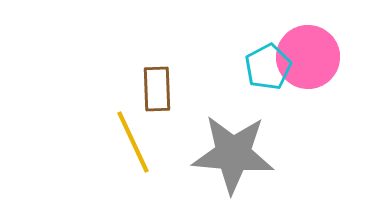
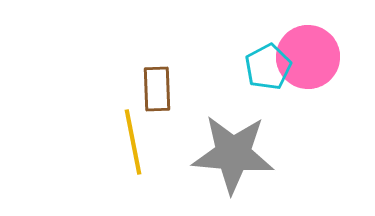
yellow line: rotated 14 degrees clockwise
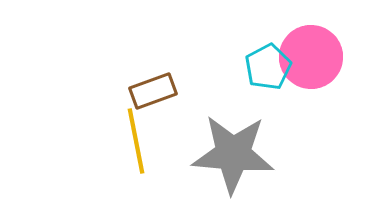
pink circle: moved 3 px right
brown rectangle: moved 4 px left, 2 px down; rotated 72 degrees clockwise
yellow line: moved 3 px right, 1 px up
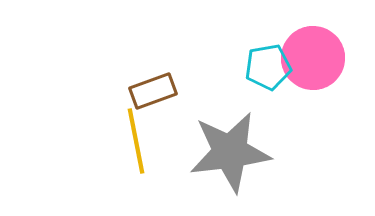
pink circle: moved 2 px right, 1 px down
cyan pentagon: rotated 18 degrees clockwise
gray star: moved 3 px left, 2 px up; rotated 12 degrees counterclockwise
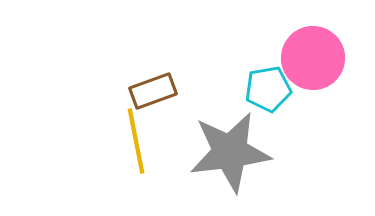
cyan pentagon: moved 22 px down
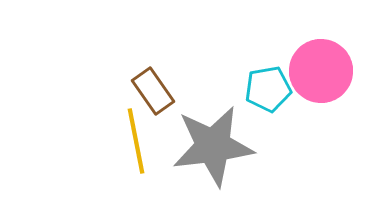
pink circle: moved 8 px right, 13 px down
brown rectangle: rotated 75 degrees clockwise
gray star: moved 17 px left, 6 px up
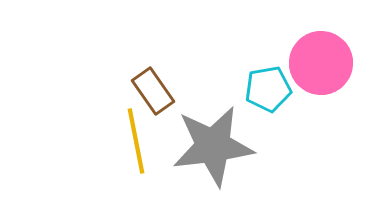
pink circle: moved 8 px up
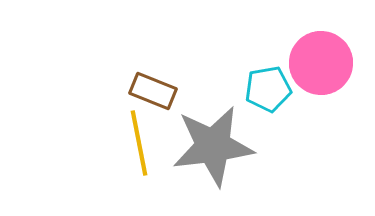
brown rectangle: rotated 33 degrees counterclockwise
yellow line: moved 3 px right, 2 px down
